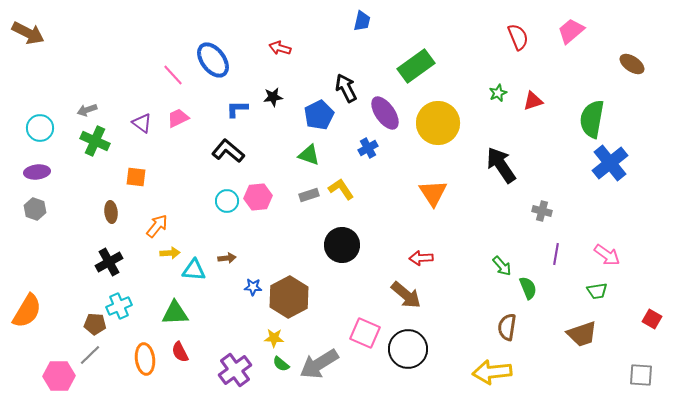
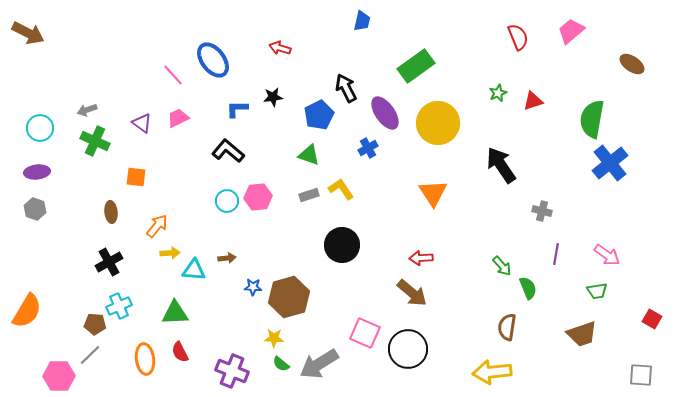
brown arrow at (406, 295): moved 6 px right, 2 px up
brown hexagon at (289, 297): rotated 12 degrees clockwise
purple cross at (235, 370): moved 3 px left, 1 px down; rotated 32 degrees counterclockwise
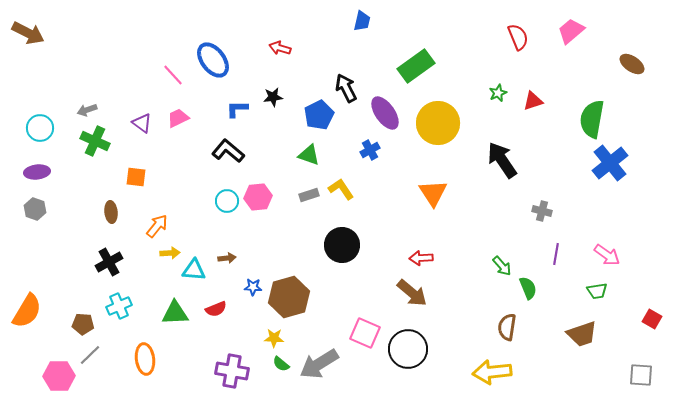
blue cross at (368, 148): moved 2 px right, 2 px down
black arrow at (501, 165): moved 1 px right, 5 px up
brown pentagon at (95, 324): moved 12 px left
red semicircle at (180, 352): moved 36 px right, 43 px up; rotated 85 degrees counterclockwise
purple cross at (232, 371): rotated 12 degrees counterclockwise
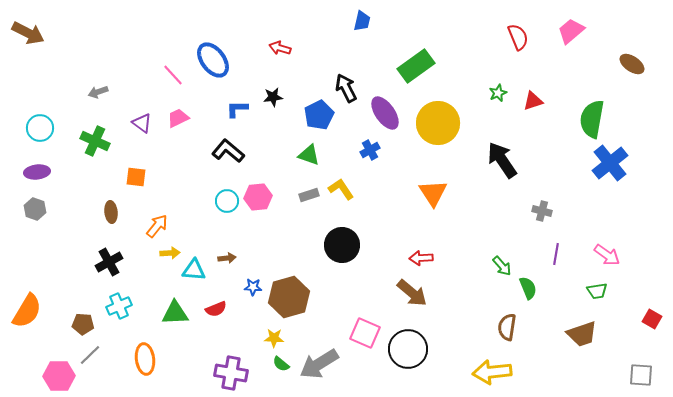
gray arrow at (87, 110): moved 11 px right, 18 px up
purple cross at (232, 371): moved 1 px left, 2 px down
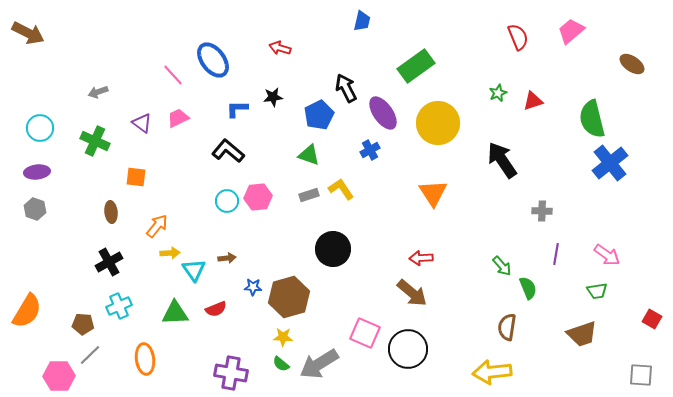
purple ellipse at (385, 113): moved 2 px left
green semicircle at (592, 119): rotated 24 degrees counterclockwise
gray cross at (542, 211): rotated 12 degrees counterclockwise
black circle at (342, 245): moved 9 px left, 4 px down
cyan triangle at (194, 270): rotated 50 degrees clockwise
yellow star at (274, 338): moved 9 px right, 1 px up
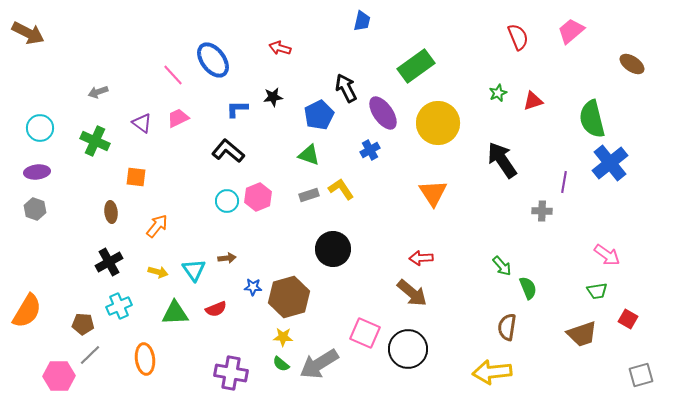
pink hexagon at (258, 197): rotated 16 degrees counterclockwise
yellow arrow at (170, 253): moved 12 px left, 19 px down; rotated 18 degrees clockwise
purple line at (556, 254): moved 8 px right, 72 px up
red square at (652, 319): moved 24 px left
gray square at (641, 375): rotated 20 degrees counterclockwise
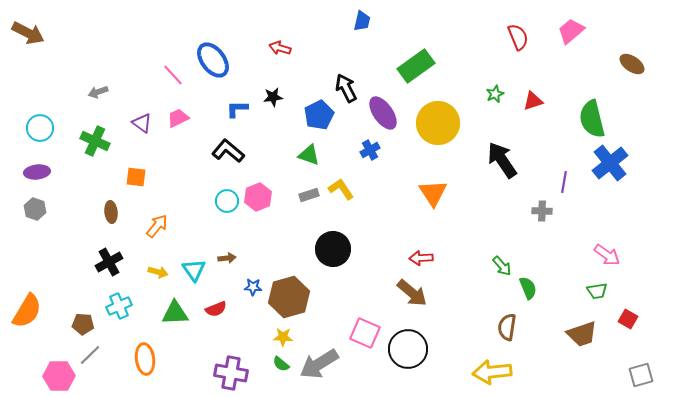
green star at (498, 93): moved 3 px left, 1 px down
